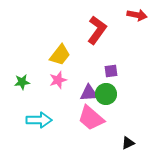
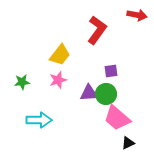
pink trapezoid: moved 26 px right
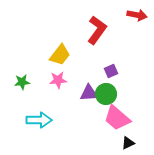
purple square: rotated 16 degrees counterclockwise
pink star: rotated 12 degrees clockwise
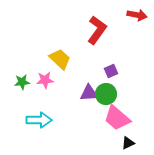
yellow trapezoid: moved 4 px down; rotated 85 degrees counterclockwise
pink star: moved 13 px left
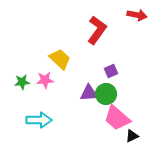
black triangle: moved 4 px right, 7 px up
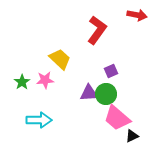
green star: rotated 28 degrees counterclockwise
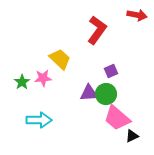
pink star: moved 2 px left, 2 px up
